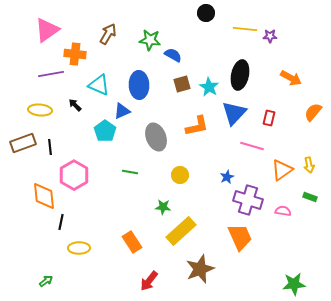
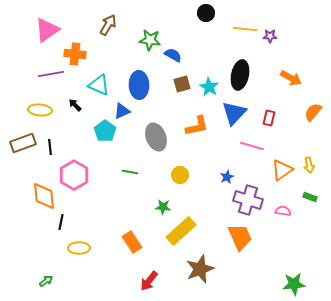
brown arrow at (108, 34): moved 9 px up
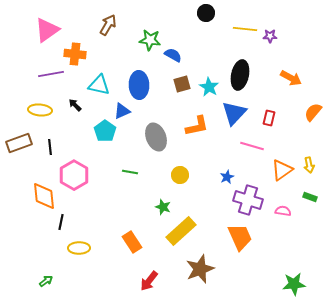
cyan triangle at (99, 85): rotated 10 degrees counterclockwise
brown rectangle at (23, 143): moved 4 px left
green star at (163, 207): rotated 14 degrees clockwise
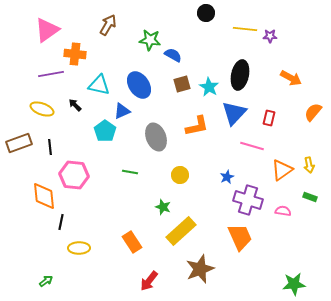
blue ellipse at (139, 85): rotated 32 degrees counterclockwise
yellow ellipse at (40, 110): moved 2 px right, 1 px up; rotated 15 degrees clockwise
pink hexagon at (74, 175): rotated 24 degrees counterclockwise
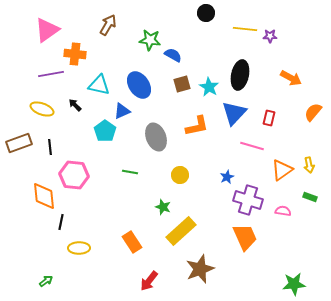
orange trapezoid at (240, 237): moved 5 px right
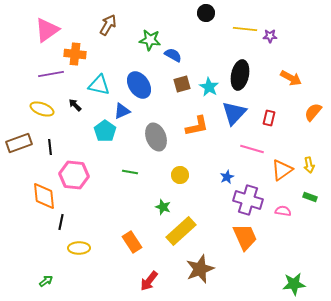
pink line at (252, 146): moved 3 px down
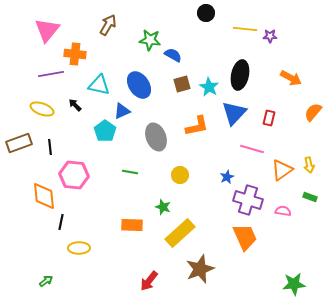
pink triangle at (47, 30): rotated 16 degrees counterclockwise
yellow rectangle at (181, 231): moved 1 px left, 2 px down
orange rectangle at (132, 242): moved 17 px up; rotated 55 degrees counterclockwise
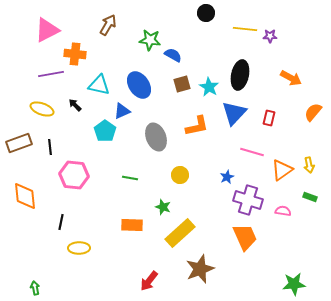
pink triangle at (47, 30): rotated 24 degrees clockwise
pink line at (252, 149): moved 3 px down
green line at (130, 172): moved 6 px down
orange diamond at (44, 196): moved 19 px left
green arrow at (46, 281): moved 11 px left, 7 px down; rotated 64 degrees counterclockwise
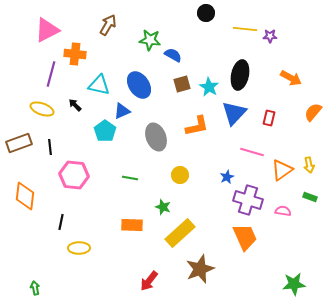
purple line at (51, 74): rotated 65 degrees counterclockwise
orange diamond at (25, 196): rotated 12 degrees clockwise
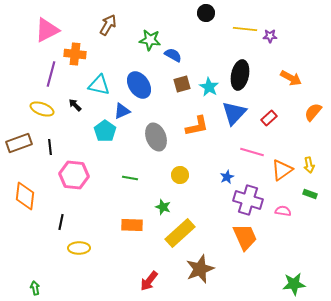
red rectangle at (269, 118): rotated 35 degrees clockwise
green rectangle at (310, 197): moved 3 px up
